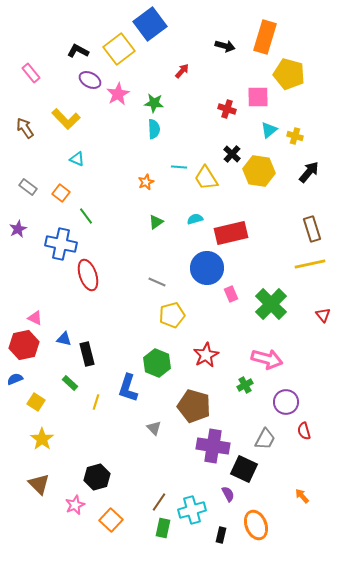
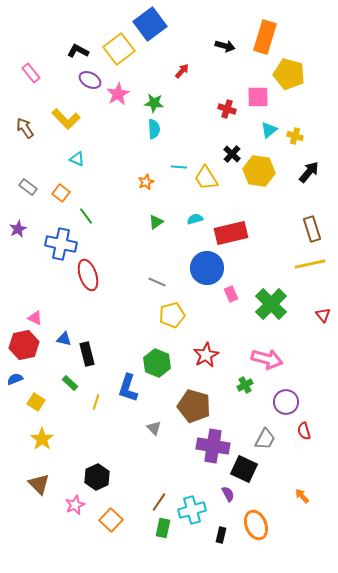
black hexagon at (97, 477): rotated 10 degrees counterclockwise
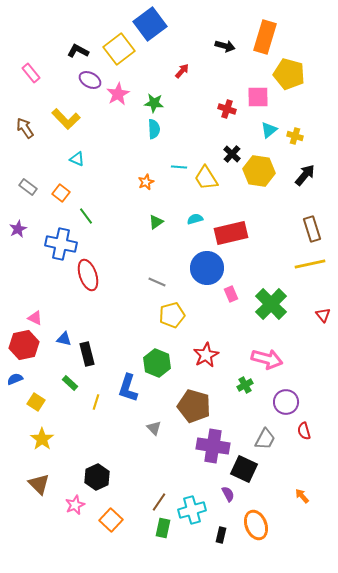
black arrow at (309, 172): moved 4 px left, 3 px down
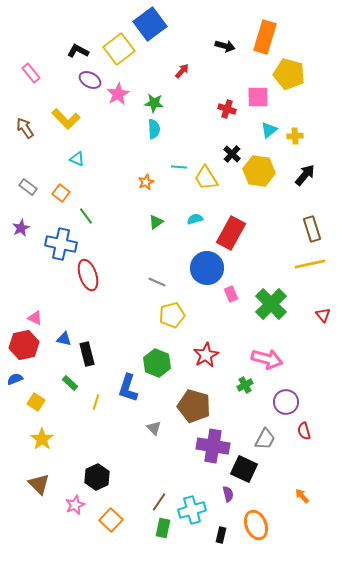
yellow cross at (295, 136): rotated 21 degrees counterclockwise
purple star at (18, 229): moved 3 px right, 1 px up
red rectangle at (231, 233): rotated 48 degrees counterclockwise
purple semicircle at (228, 494): rotated 14 degrees clockwise
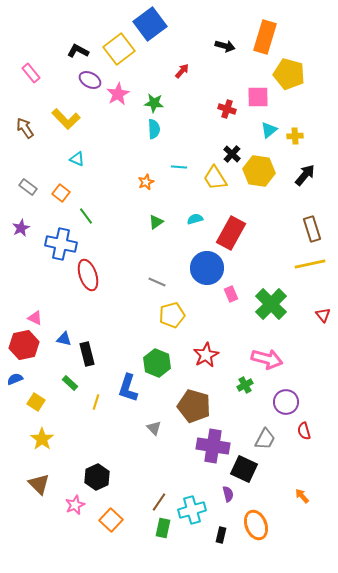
yellow trapezoid at (206, 178): moved 9 px right
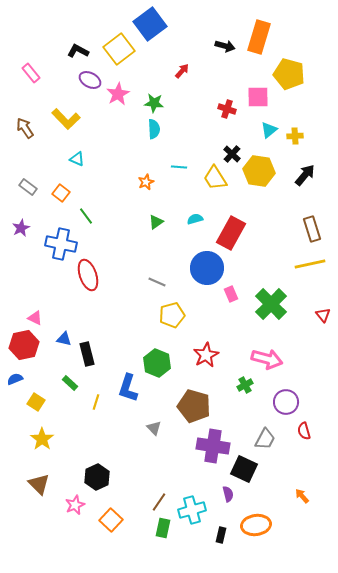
orange rectangle at (265, 37): moved 6 px left
orange ellipse at (256, 525): rotated 76 degrees counterclockwise
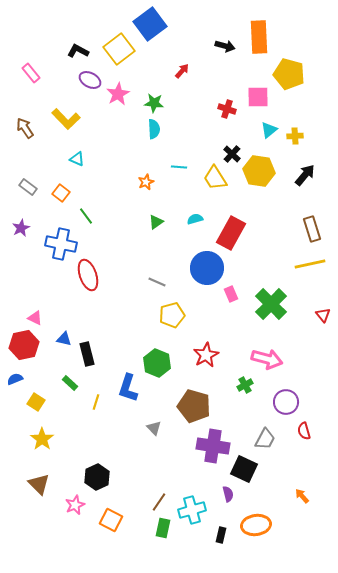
orange rectangle at (259, 37): rotated 20 degrees counterclockwise
orange square at (111, 520): rotated 15 degrees counterclockwise
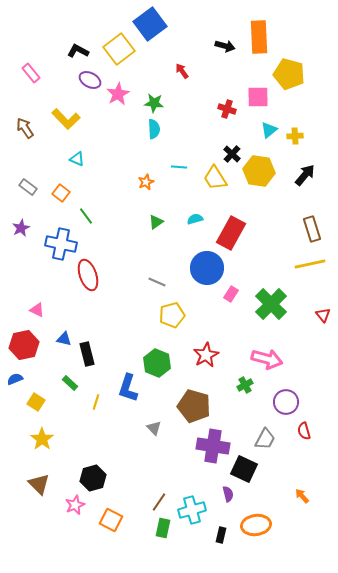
red arrow at (182, 71): rotated 77 degrees counterclockwise
pink rectangle at (231, 294): rotated 56 degrees clockwise
pink triangle at (35, 318): moved 2 px right, 8 px up
black hexagon at (97, 477): moved 4 px left, 1 px down; rotated 10 degrees clockwise
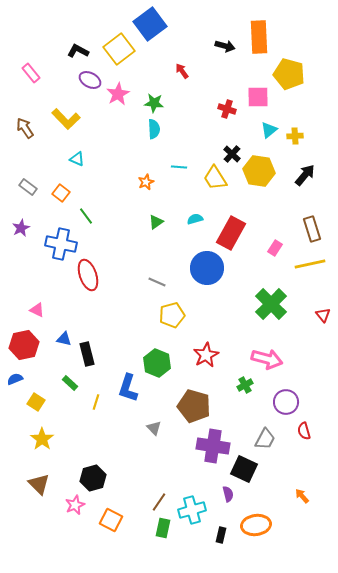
pink rectangle at (231, 294): moved 44 px right, 46 px up
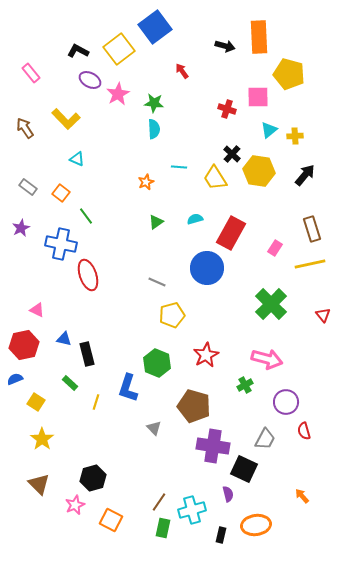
blue square at (150, 24): moved 5 px right, 3 px down
